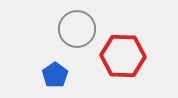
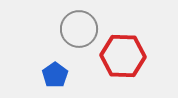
gray circle: moved 2 px right
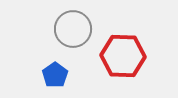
gray circle: moved 6 px left
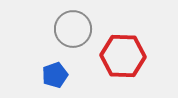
blue pentagon: rotated 15 degrees clockwise
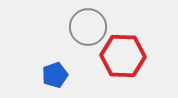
gray circle: moved 15 px right, 2 px up
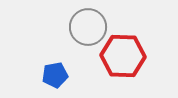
blue pentagon: rotated 10 degrees clockwise
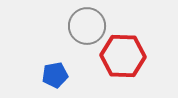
gray circle: moved 1 px left, 1 px up
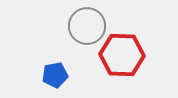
red hexagon: moved 1 px left, 1 px up
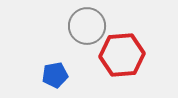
red hexagon: rotated 6 degrees counterclockwise
